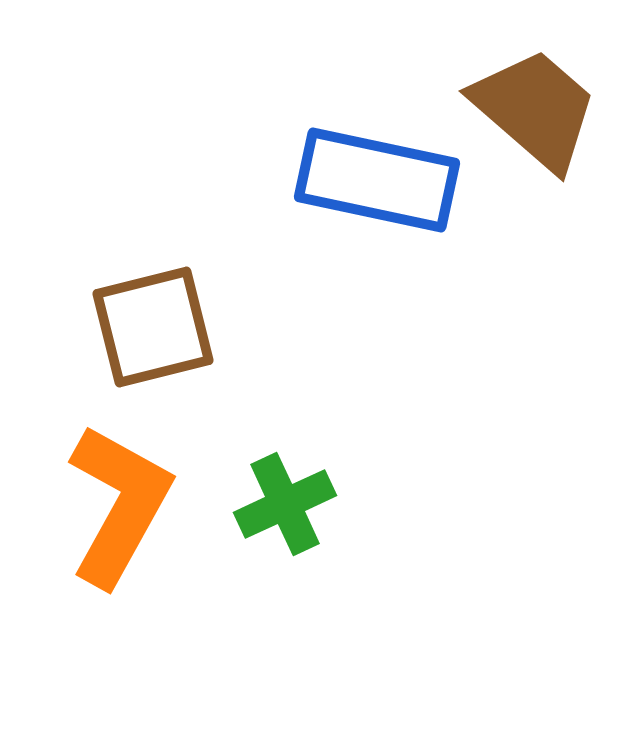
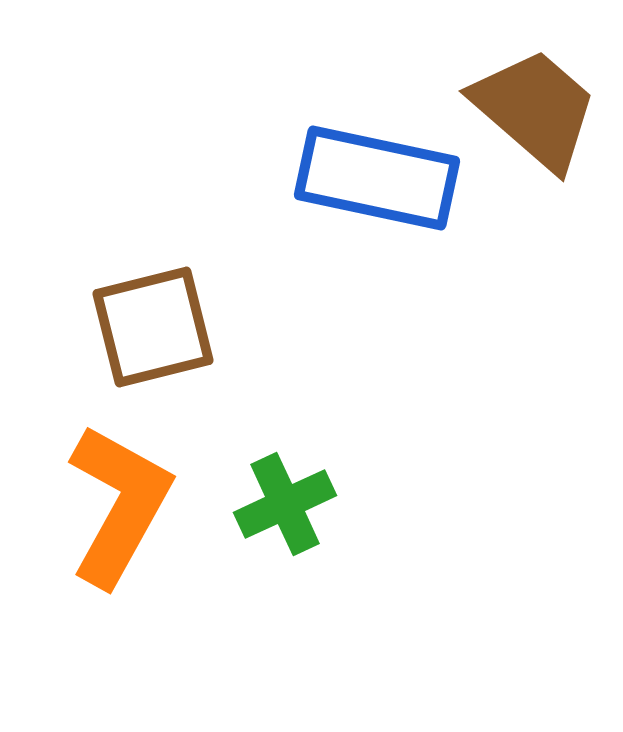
blue rectangle: moved 2 px up
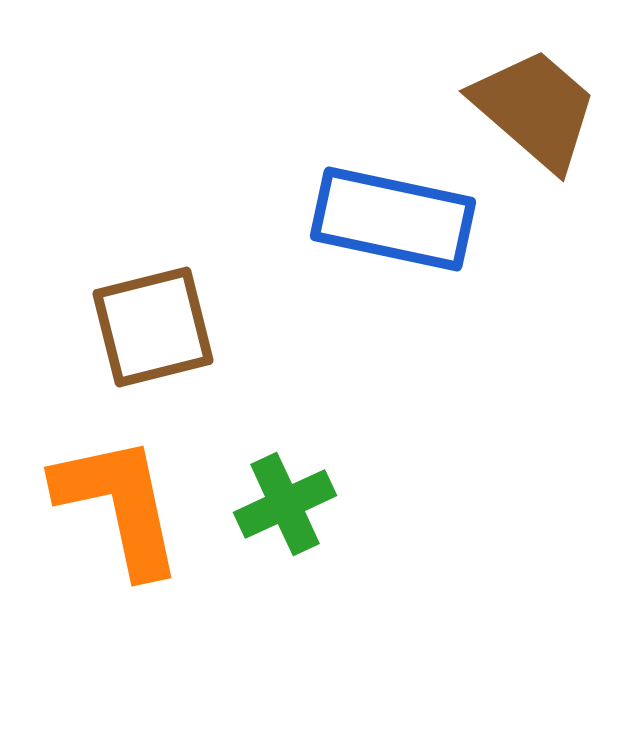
blue rectangle: moved 16 px right, 41 px down
orange L-shape: rotated 41 degrees counterclockwise
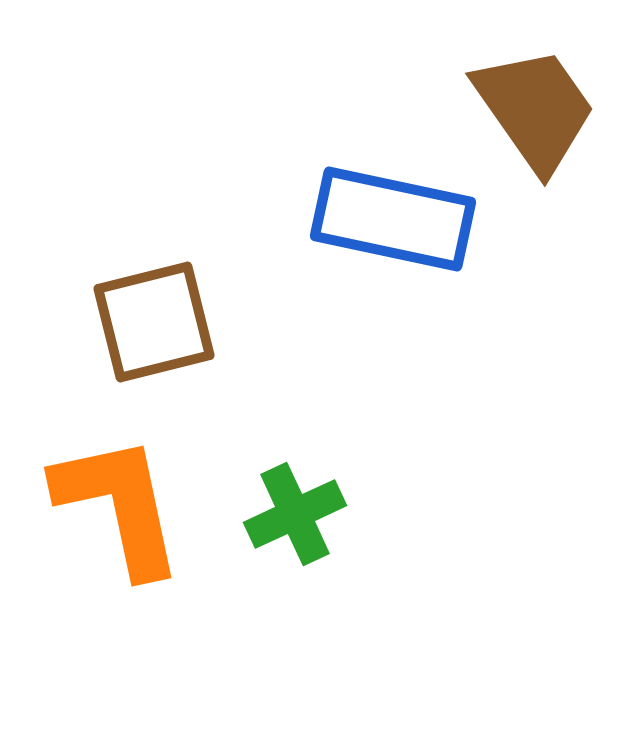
brown trapezoid: rotated 14 degrees clockwise
brown square: moved 1 px right, 5 px up
green cross: moved 10 px right, 10 px down
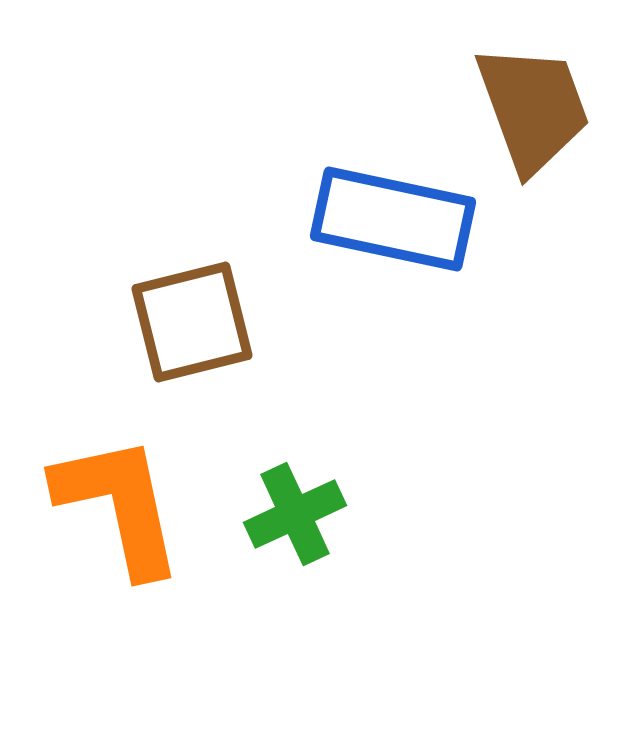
brown trapezoid: moved 2 px left, 1 px up; rotated 15 degrees clockwise
brown square: moved 38 px right
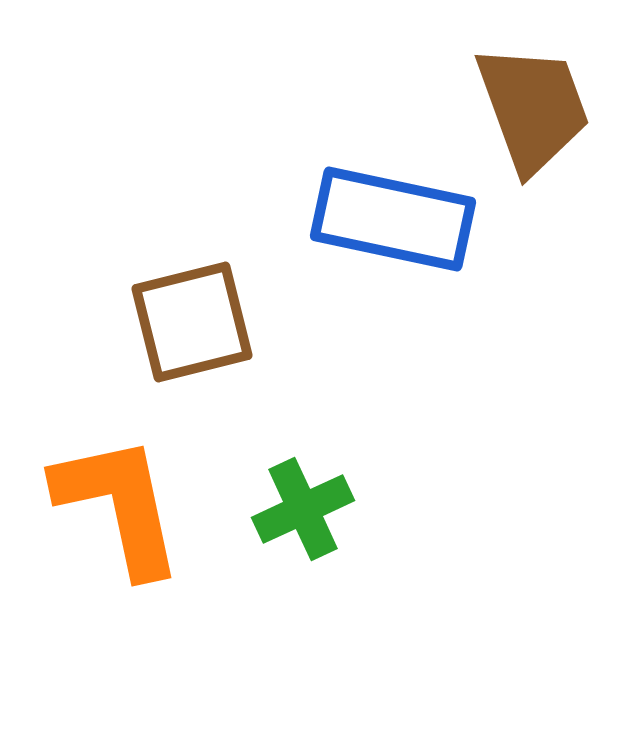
green cross: moved 8 px right, 5 px up
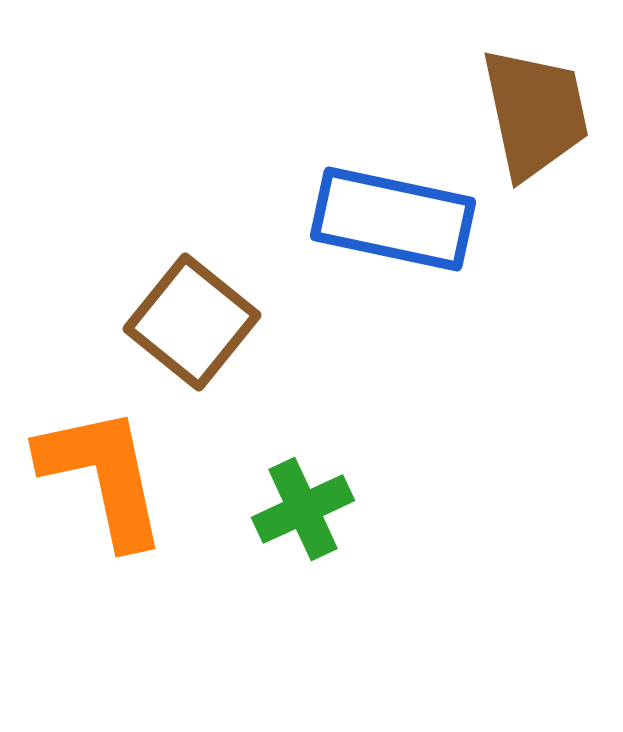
brown trapezoid: moved 2 px right, 5 px down; rotated 8 degrees clockwise
brown square: rotated 37 degrees counterclockwise
orange L-shape: moved 16 px left, 29 px up
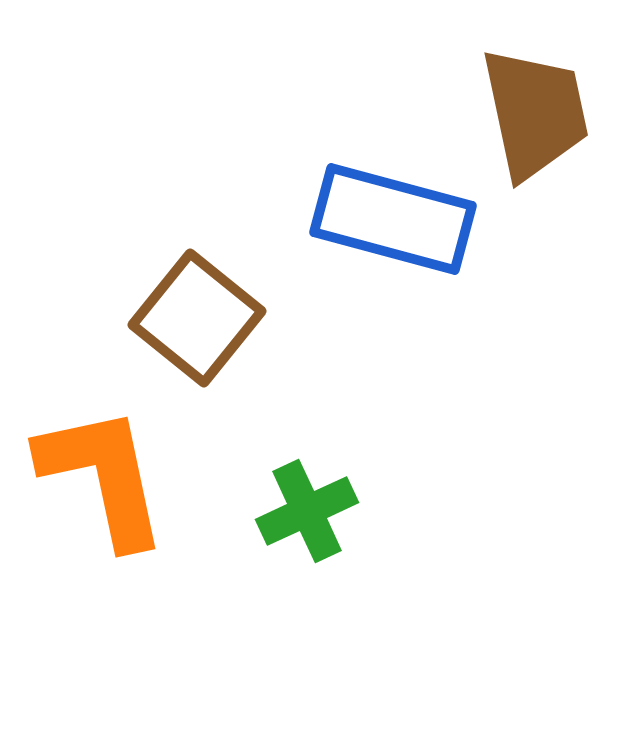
blue rectangle: rotated 3 degrees clockwise
brown square: moved 5 px right, 4 px up
green cross: moved 4 px right, 2 px down
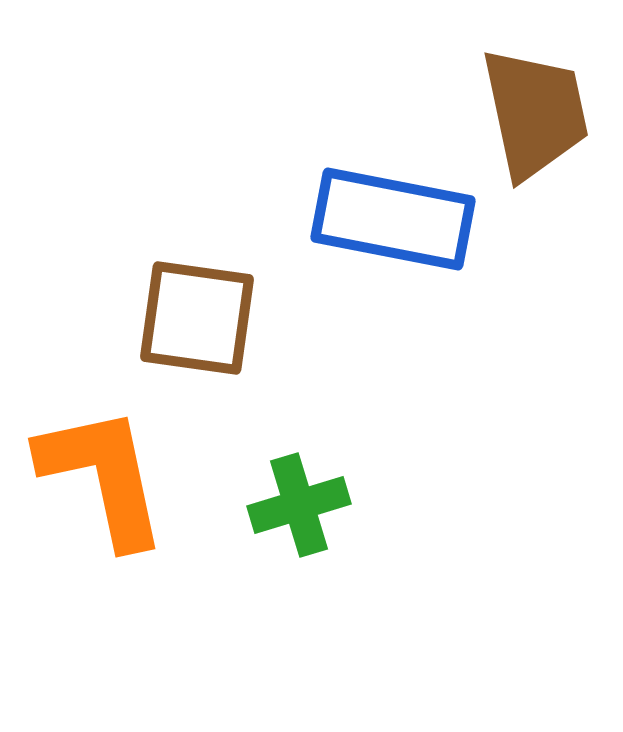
blue rectangle: rotated 4 degrees counterclockwise
brown square: rotated 31 degrees counterclockwise
green cross: moved 8 px left, 6 px up; rotated 8 degrees clockwise
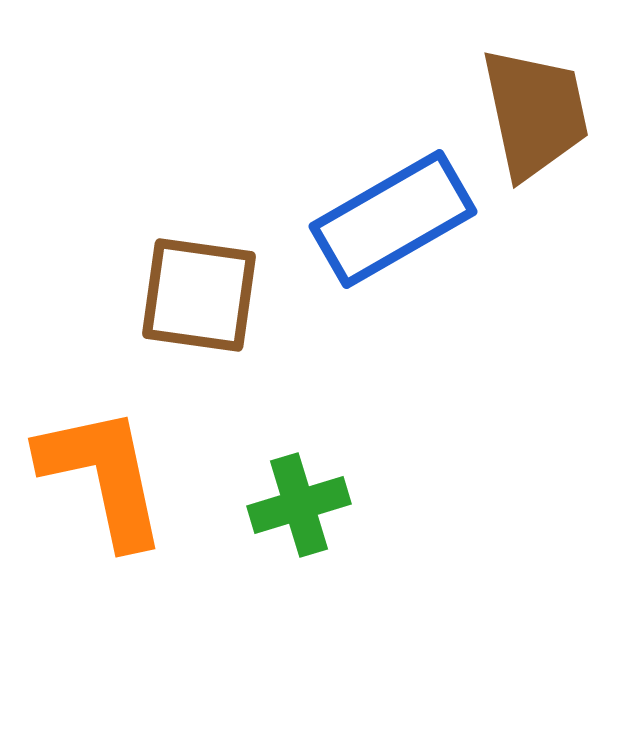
blue rectangle: rotated 41 degrees counterclockwise
brown square: moved 2 px right, 23 px up
